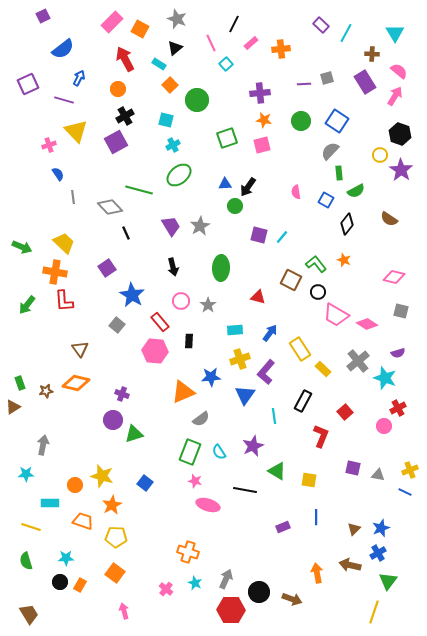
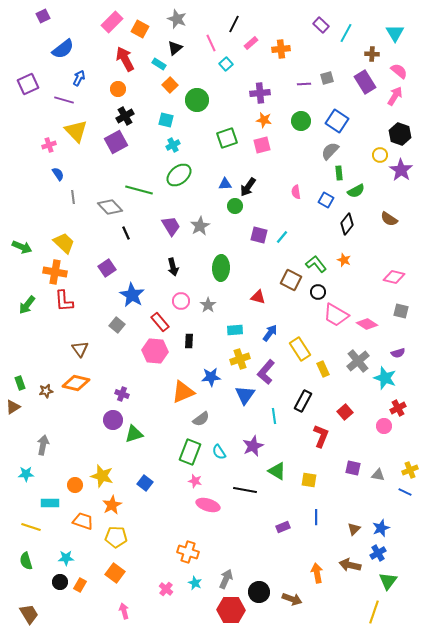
yellow rectangle at (323, 369): rotated 21 degrees clockwise
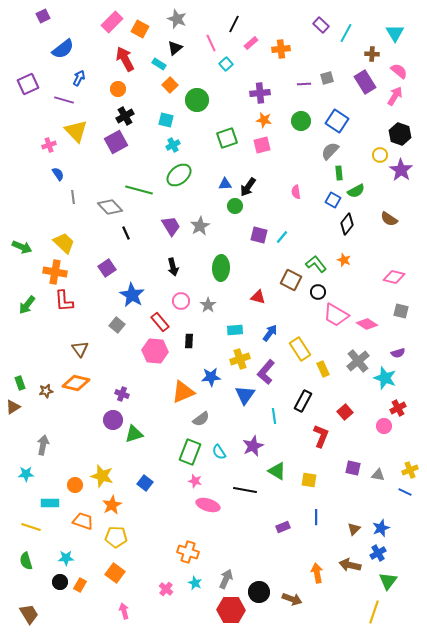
blue square at (326, 200): moved 7 px right
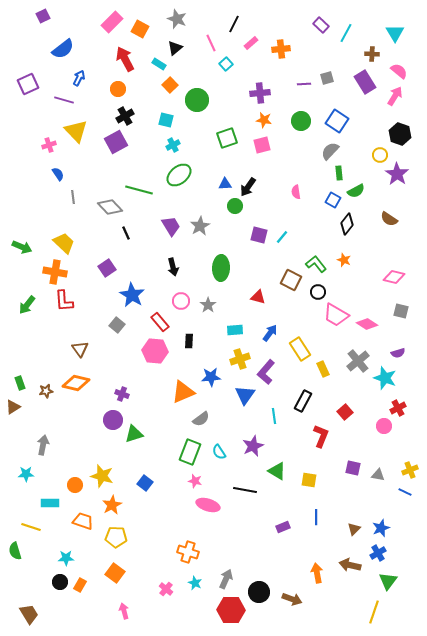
purple star at (401, 170): moved 4 px left, 4 px down
green semicircle at (26, 561): moved 11 px left, 10 px up
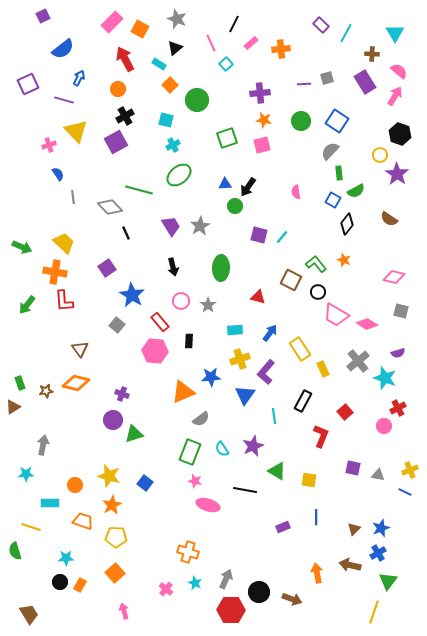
cyan semicircle at (219, 452): moved 3 px right, 3 px up
yellow star at (102, 476): moved 7 px right
orange square at (115, 573): rotated 12 degrees clockwise
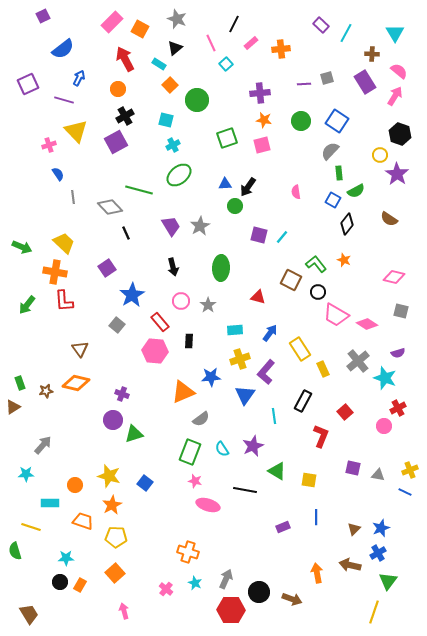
blue star at (132, 295): rotated 10 degrees clockwise
gray arrow at (43, 445): rotated 30 degrees clockwise
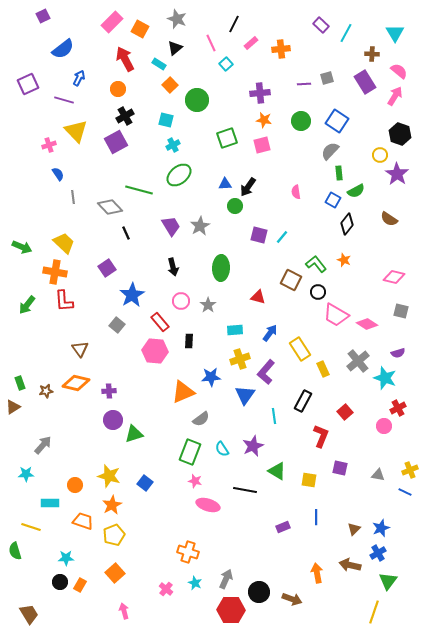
purple cross at (122, 394): moved 13 px left, 3 px up; rotated 24 degrees counterclockwise
purple square at (353, 468): moved 13 px left
yellow pentagon at (116, 537): moved 2 px left, 2 px up; rotated 25 degrees counterclockwise
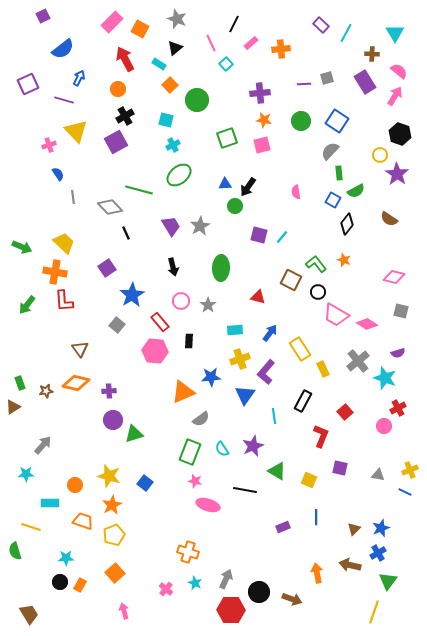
yellow square at (309, 480): rotated 14 degrees clockwise
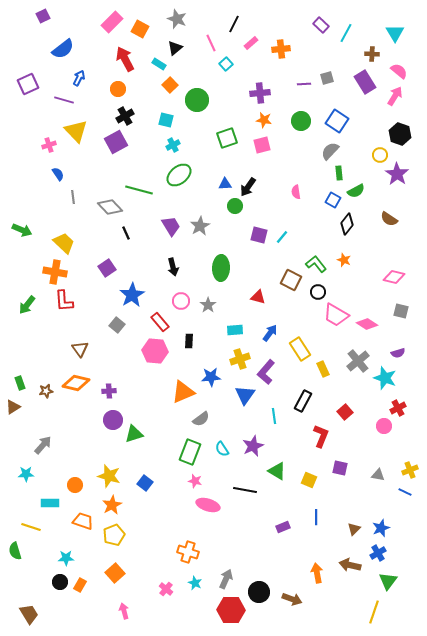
green arrow at (22, 247): moved 17 px up
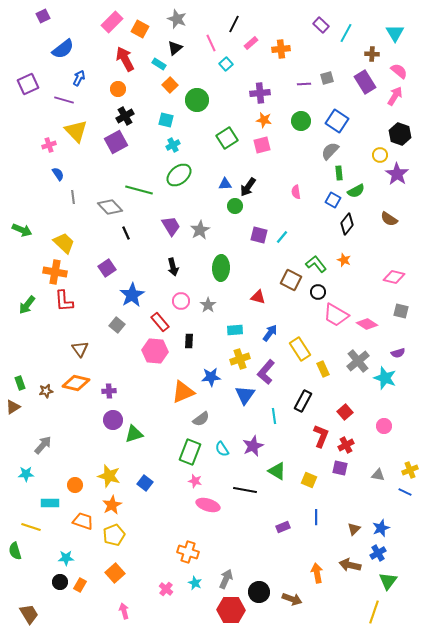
green square at (227, 138): rotated 15 degrees counterclockwise
gray star at (200, 226): moved 4 px down
red cross at (398, 408): moved 52 px left, 37 px down
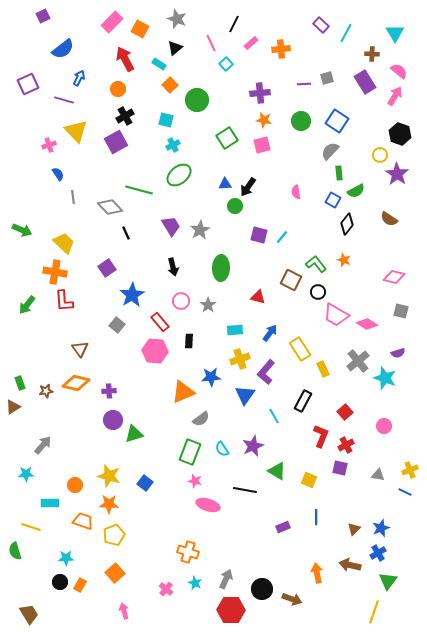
cyan line at (274, 416): rotated 21 degrees counterclockwise
orange star at (112, 505): moved 3 px left, 1 px up; rotated 30 degrees clockwise
black circle at (259, 592): moved 3 px right, 3 px up
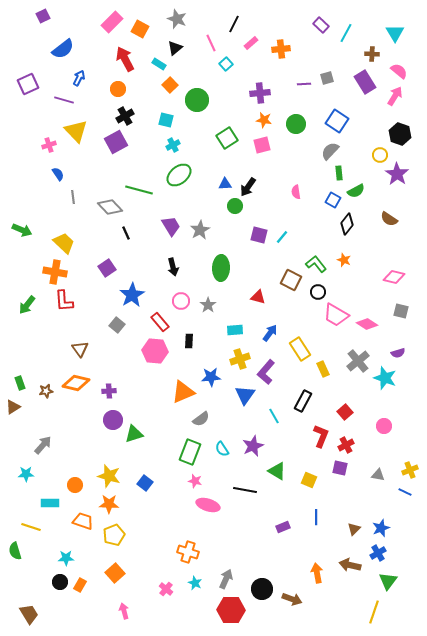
green circle at (301, 121): moved 5 px left, 3 px down
